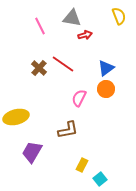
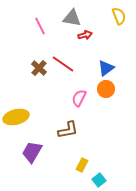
cyan square: moved 1 px left, 1 px down
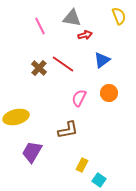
blue triangle: moved 4 px left, 8 px up
orange circle: moved 3 px right, 4 px down
cyan square: rotated 16 degrees counterclockwise
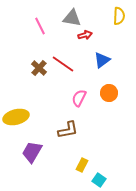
yellow semicircle: rotated 24 degrees clockwise
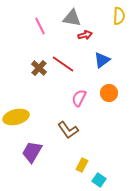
brown L-shape: rotated 65 degrees clockwise
